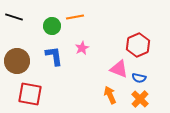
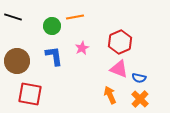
black line: moved 1 px left
red hexagon: moved 18 px left, 3 px up
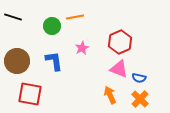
blue L-shape: moved 5 px down
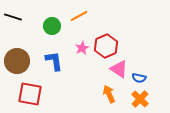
orange line: moved 4 px right, 1 px up; rotated 18 degrees counterclockwise
red hexagon: moved 14 px left, 4 px down
pink triangle: rotated 12 degrees clockwise
orange arrow: moved 1 px left, 1 px up
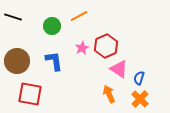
blue semicircle: rotated 96 degrees clockwise
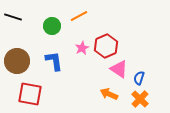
orange arrow: rotated 42 degrees counterclockwise
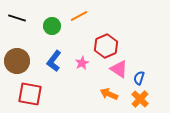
black line: moved 4 px right, 1 px down
pink star: moved 15 px down
blue L-shape: rotated 135 degrees counterclockwise
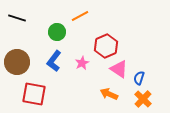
orange line: moved 1 px right
green circle: moved 5 px right, 6 px down
brown circle: moved 1 px down
red square: moved 4 px right
orange cross: moved 3 px right
